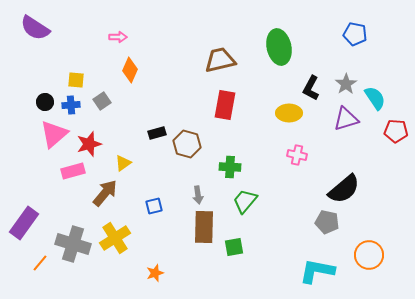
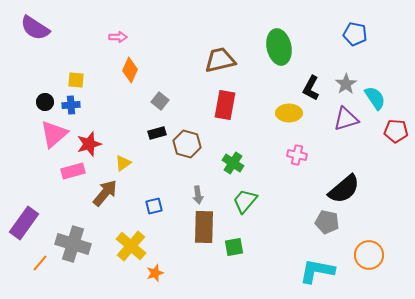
gray square: moved 58 px right; rotated 18 degrees counterclockwise
green cross: moved 3 px right, 4 px up; rotated 30 degrees clockwise
yellow cross: moved 16 px right, 8 px down; rotated 16 degrees counterclockwise
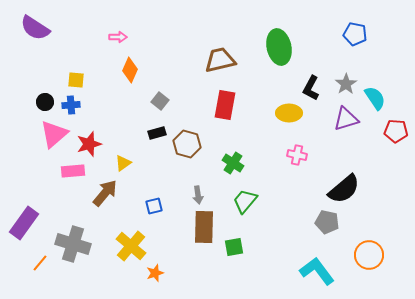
pink rectangle: rotated 10 degrees clockwise
cyan L-shape: rotated 42 degrees clockwise
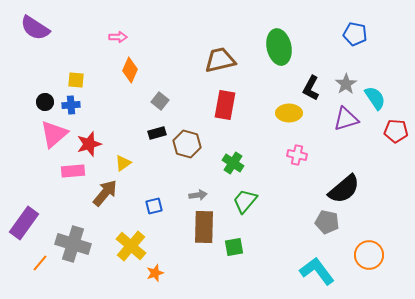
gray arrow: rotated 90 degrees counterclockwise
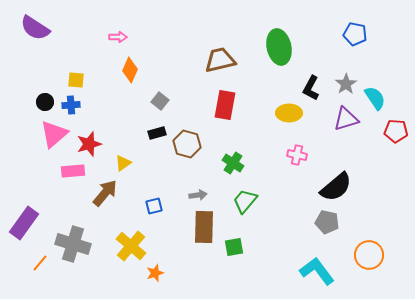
black semicircle: moved 8 px left, 2 px up
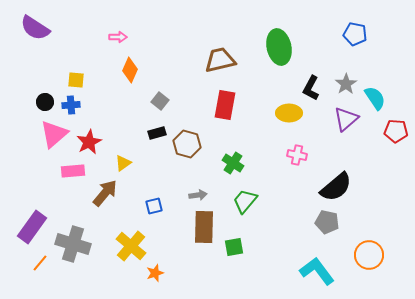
purple triangle: rotated 24 degrees counterclockwise
red star: moved 2 px up; rotated 10 degrees counterclockwise
purple rectangle: moved 8 px right, 4 px down
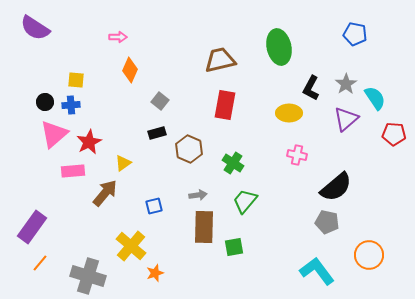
red pentagon: moved 2 px left, 3 px down
brown hexagon: moved 2 px right, 5 px down; rotated 8 degrees clockwise
gray cross: moved 15 px right, 32 px down
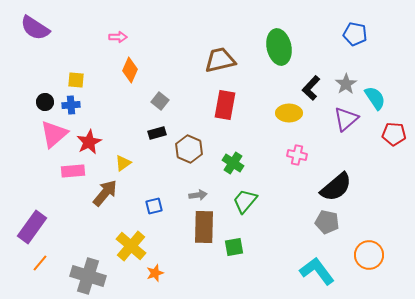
black L-shape: rotated 15 degrees clockwise
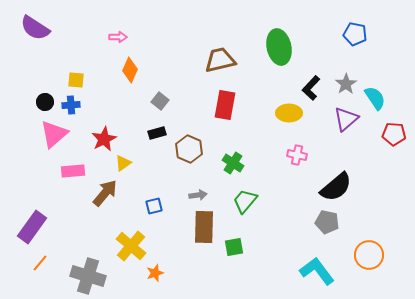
red star: moved 15 px right, 3 px up
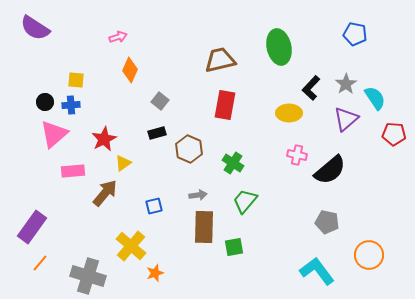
pink arrow: rotated 18 degrees counterclockwise
black semicircle: moved 6 px left, 17 px up
